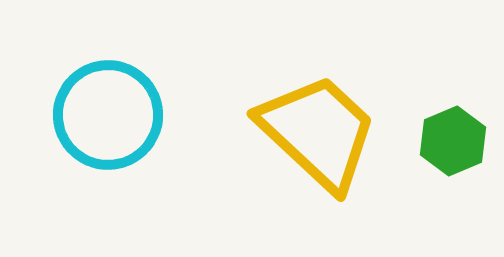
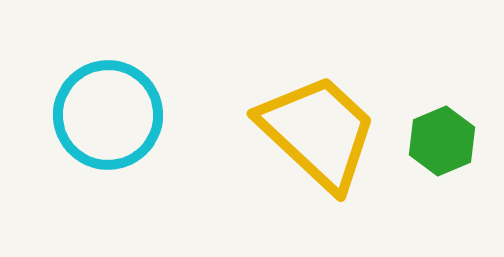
green hexagon: moved 11 px left
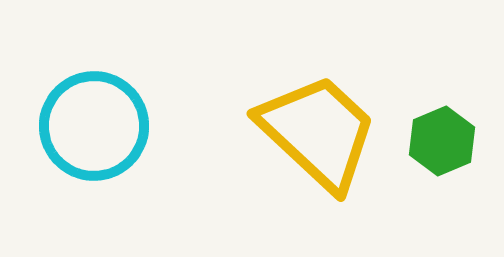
cyan circle: moved 14 px left, 11 px down
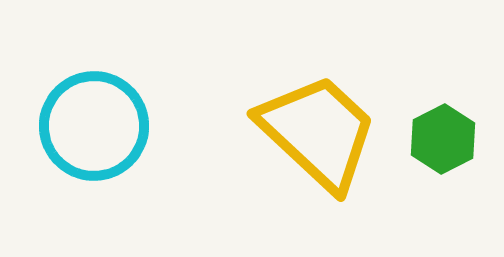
green hexagon: moved 1 px right, 2 px up; rotated 4 degrees counterclockwise
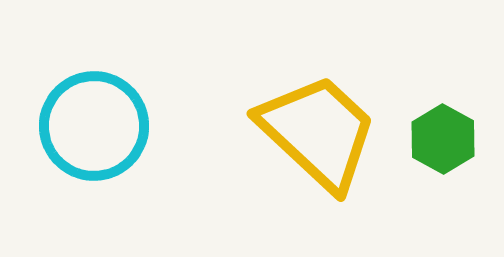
green hexagon: rotated 4 degrees counterclockwise
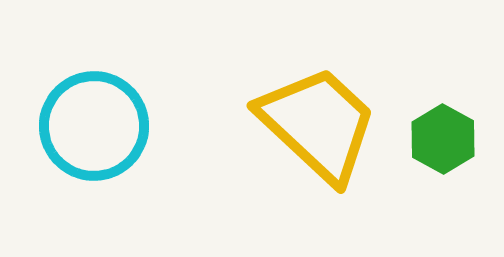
yellow trapezoid: moved 8 px up
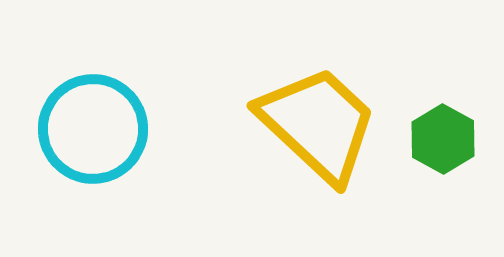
cyan circle: moved 1 px left, 3 px down
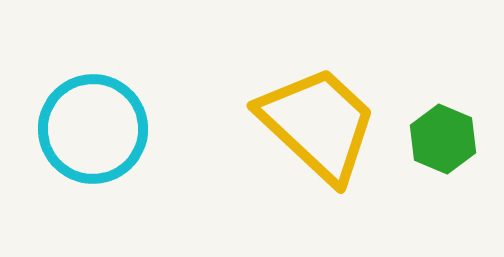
green hexagon: rotated 6 degrees counterclockwise
